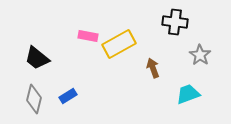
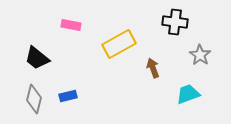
pink rectangle: moved 17 px left, 11 px up
blue rectangle: rotated 18 degrees clockwise
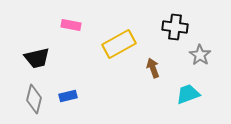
black cross: moved 5 px down
black trapezoid: rotated 52 degrees counterclockwise
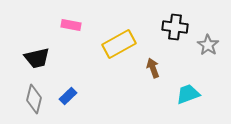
gray star: moved 8 px right, 10 px up
blue rectangle: rotated 30 degrees counterclockwise
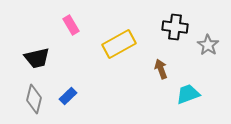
pink rectangle: rotated 48 degrees clockwise
brown arrow: moved 8 px right, 1 px down
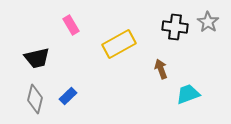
gray star: moved 23 px up
gray diamond: moved 1 px right
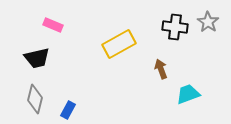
pink rectangle: moved 18 px left; rotated 36 degrees counterclockwise
blue rectangle: moved 14 px down; rotated 18 degrees counterclockwise
